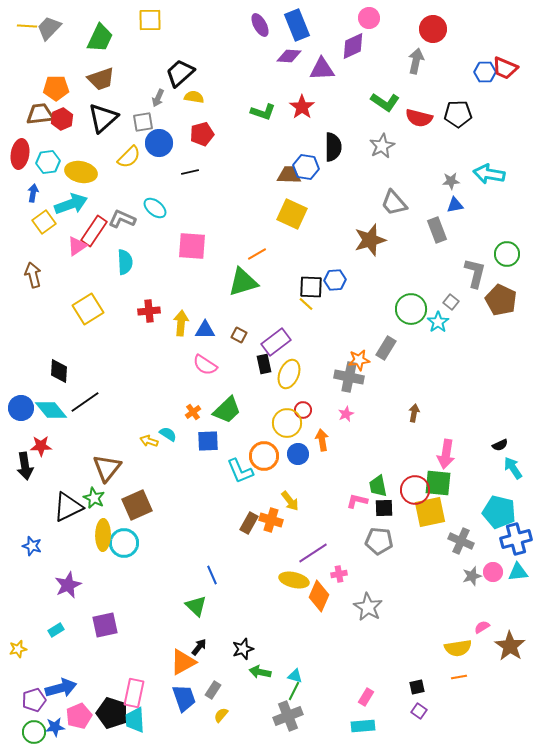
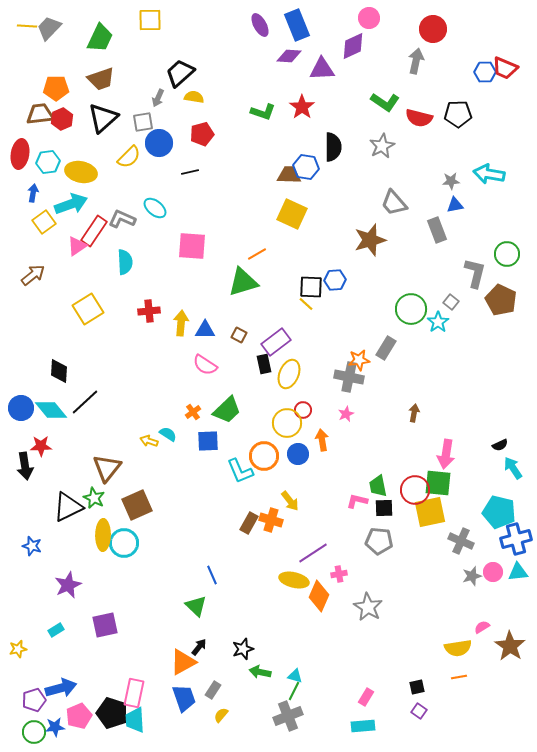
brown arrow at (33, 275): rotated 65 degrees clockwise
black line at (85, 402): rotated 8 degrees counterclockwise
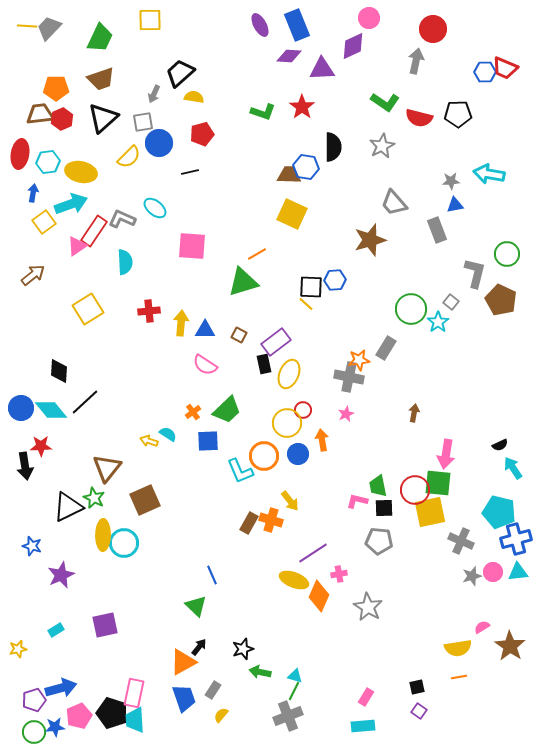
gray arrow at (158, 98): moved 4 px left, 4 px up
brown square at (137, 505): moved 8 px right, 5 px up
yellow ellipse at (294, 580): rotated 8 degrees clockwise
purple star at (68, 585): moved 7 px left, 10 px up
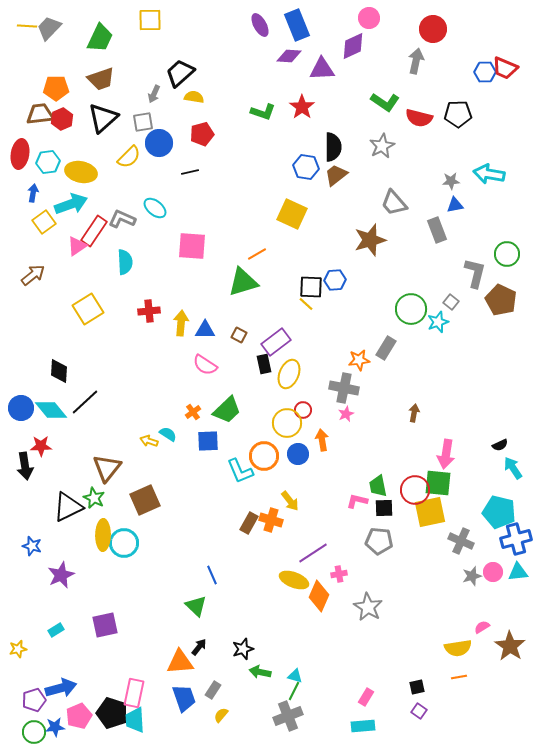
brown trapezoid at (289, 175): moved 47 px right; rotated 40 degrees counterclockwise
cyan star at (438, 322): rotated 15 degrees clockwise
gray cross at (349, 377): moved 5 px left, 11 px down
orange triangle at (183, 662): moved 3 px left; rotated 24 degrees clockwise
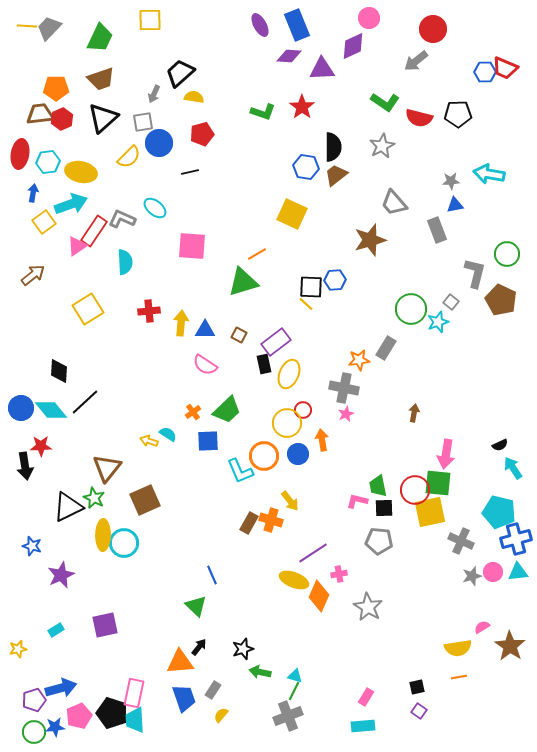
gray arrow at (416, 61): rotated 140 degrees counterclockwise
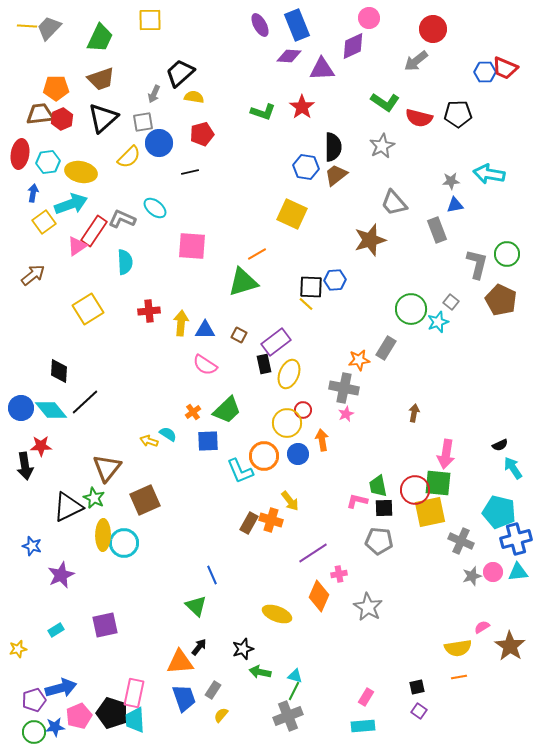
gray L-shape at (475, 273): moved 2 px right, 9 px up
yellow ellipse at (294, 580): moved 17 px left, 34 px down
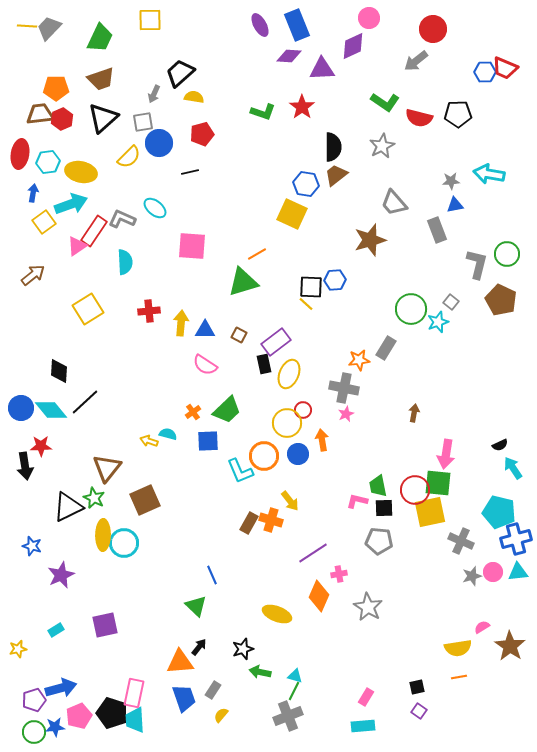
blue hexagon at (306, 167): moved 17 px down
cyan semicircle at (168, 434): rotated 18 degrees counterclockwise
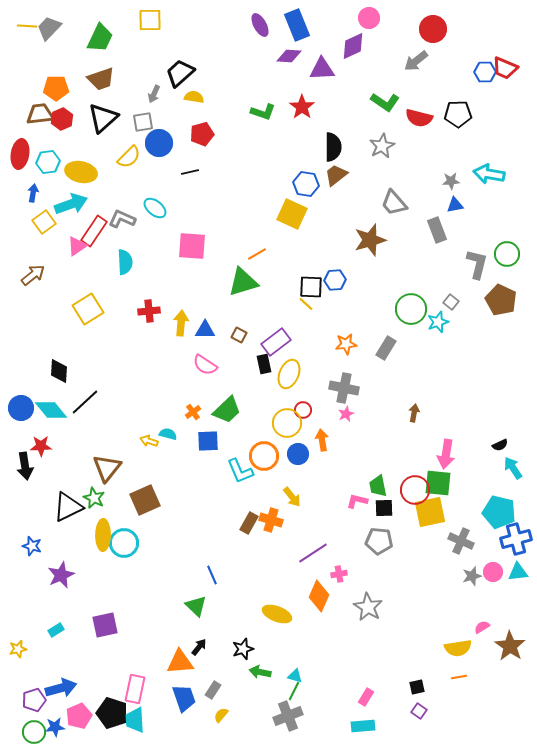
orange star at (359, 360): moved 13 px left, 16 px up
yellow arrow at (290, 501): moved 2 px right, 4 px up
pink rectangle at (134, 693): moved 1 px right, 4 px up
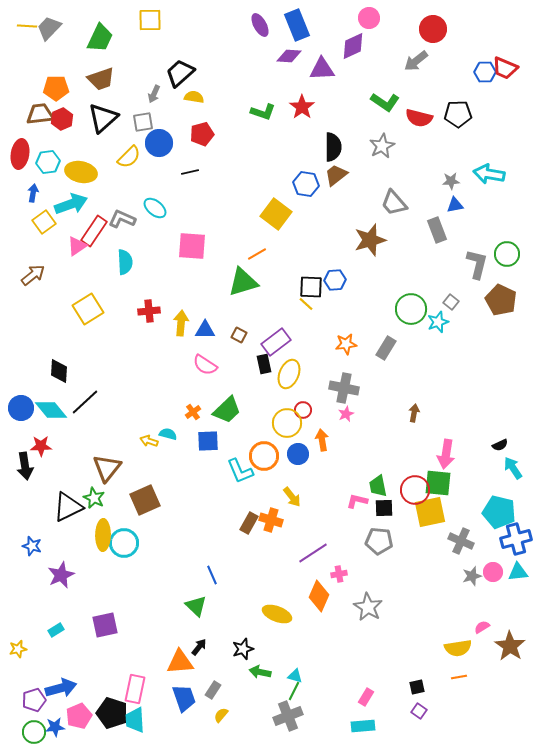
yellow square at (292, 214): moved 16 px left; rotated 12 degrees clockwise
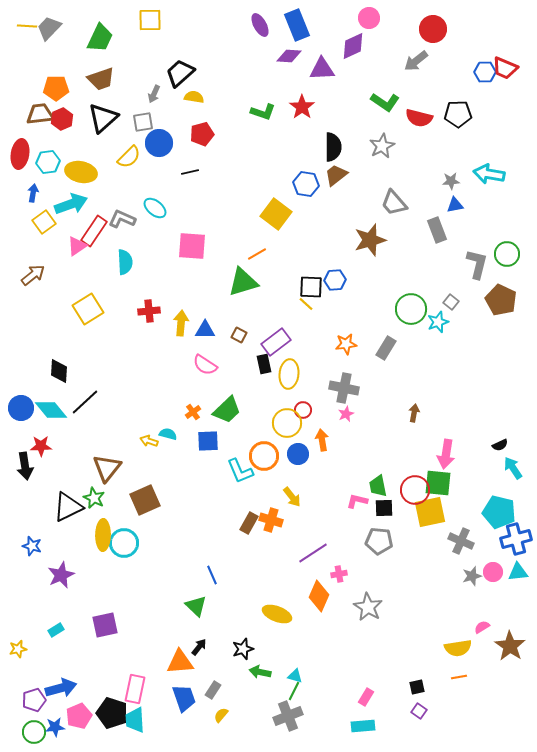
yellow ellipse at (289, 374): rotated 16 degrees counterclockwise
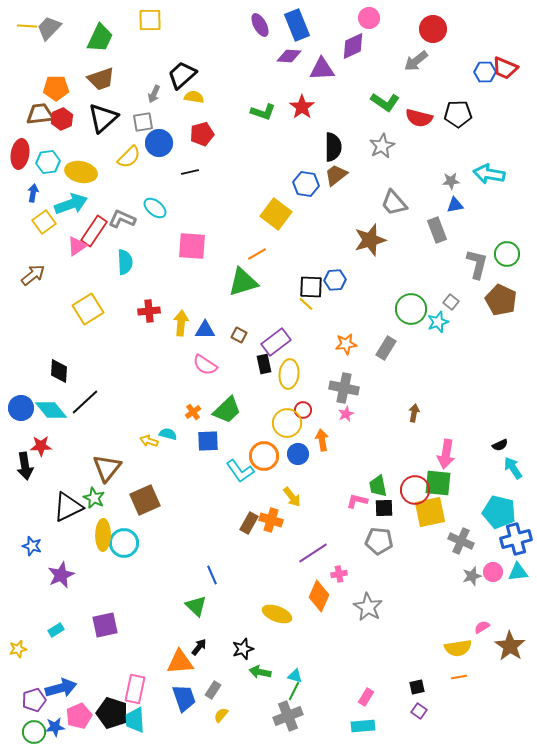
black trapezoid at (180, 73): moved 2 px right, 2 px down
cyan L-shape at (240, 471): rotated 12 degrees counterclockwise
